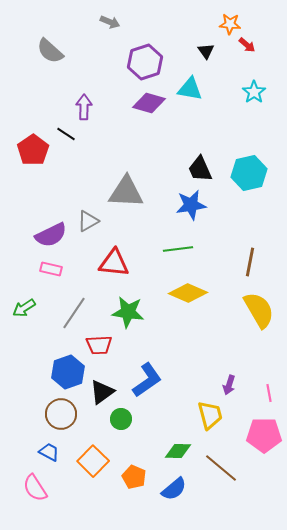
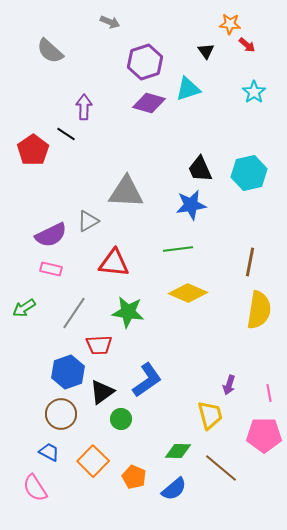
cyan triangle at (190, 89): moved 2 px left; rotated 28 degrees counterclockwise
yellow semicircle at (259, 310): rotated 39 degrees clockwise
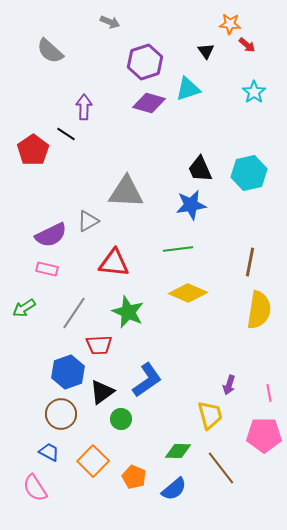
pink rectangle at (51, 269): moved 4 px left
green star at (128, 312): rotated 16 degrees clockwise
brown line at (221, 468): rotated 12 degrees clockwise
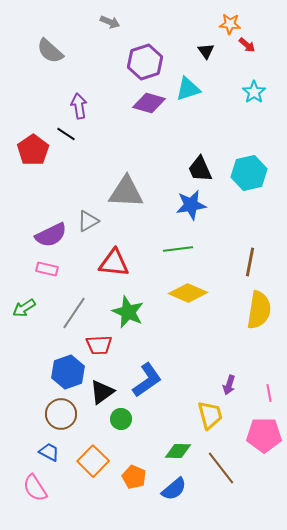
purple arrow at (84, 107): moved 5 px left, 1 px up; rotated 10 degrees counterclockwise
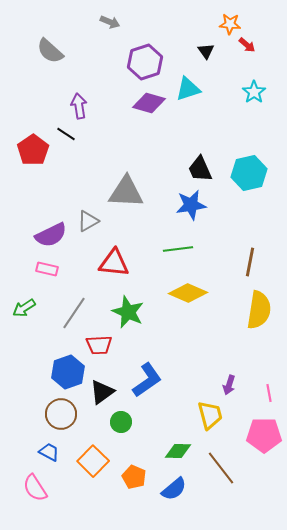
green circle at (121, 419): moved 3 px down
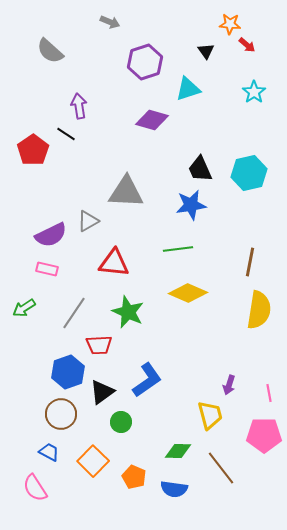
purple diamond at (149, 103): moved 3 px right, 17 px down
blue semicircle at (174, 489): rotated 48 degrees clockwise
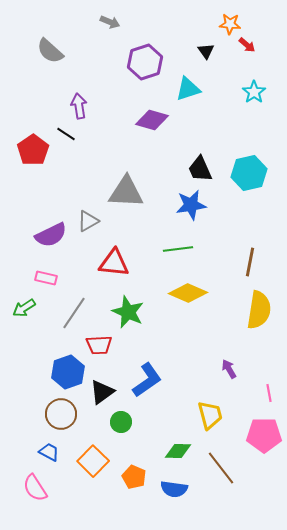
pink rectangle at (47, 269): moved 1 px left, 9 px down
purple arrow at (229, 385): moved 16 px up; rotated 132 degrees clockwise
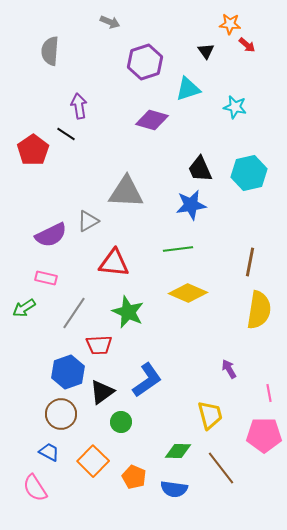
gray semicircle at (50, 51): rotated 52 degrees clockwise
cyan star at (254, 92): moved 19 px left, 15 px down; rotated 25 degrees counterclockwise
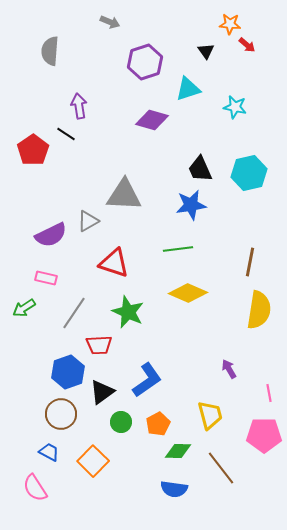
gray triangle at (126, 192): moved 2 px left, 3 px down
red triangle at (114, 263): rotated 12 degrees clockwise
orange pentagon at (134, 477): moved 24 px right, 53 px up; rotated 20 degrees clockwise
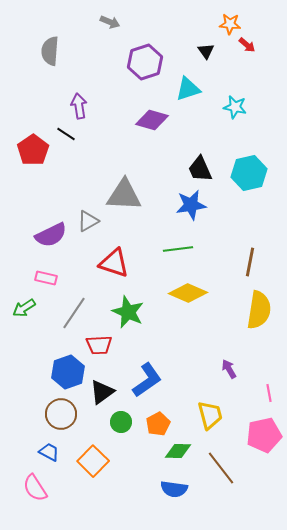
pink pentagon at (264, 435): rotated 12 degrees counterclockwise
